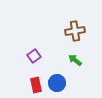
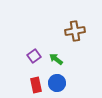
green arrow: moved 19 px left, 1 px up
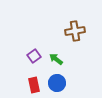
red rectangle: moved 2 px left
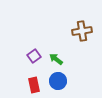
brown cross: moved 7 px right
blue circle: moved 1 px right, 2 px up
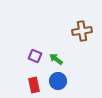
purple square: moved 1 px right; rotated 32 degrees counterclockwise
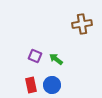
brown cross: moved 7 px up
blue circle: moved 6 px left, 4 px down
red rectangle: moved 3 px left
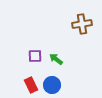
purple square: rotated 24 degrees counterclockwise
red rectangle: rotated 14 degrees counterclockwise
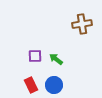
blue circle: moved 2 px right
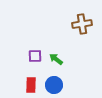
red rectangle: rotated 28 degrees clockwise
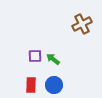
brown cross: rotated 18 degrees counterclockwise
green arrow: moved 3 px left
